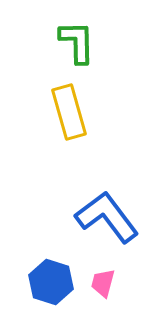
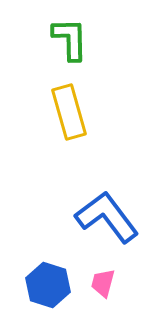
green L-shape: moved 7 px left, 3 px up
blue hexagon: moved 3 px left, 3 px down
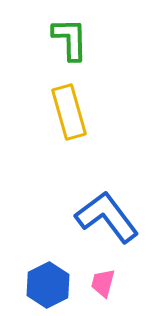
blue hexagon: rotated 15 degrees clockwise
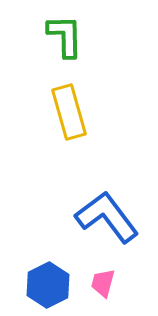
green L-shape: moved 5 px left, 3 px up
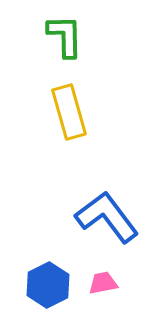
pink trapezoid: rotated 64 degrees clockwise
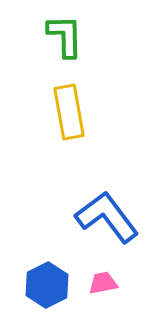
yellow rectangle: rotated 6 degrees clockwise
blue hexagon: moved 1 px left
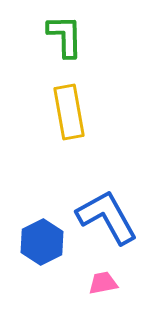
blue L-shape: rotated 8 degrees clockwise
blue hexagon: moved 5 px left, 43 px up
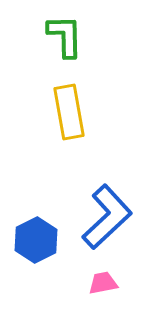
blue L-shape: rotated 76 degrees clockwise
blue hexagon: moved 6 px left, 2 px up
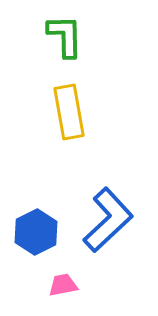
blue L-shape: moved 1 px right, 3 px down
blue hexagon: moved 8 px up
pink trapezoid: moved 40 px left, 2 px down
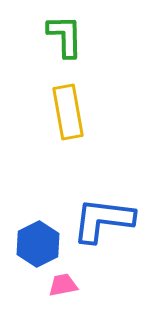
yellow rectangle: moved 1 px left
blue L-shape: moved 5 px left; rotated 130 degrees counterclockwise
blue hexagon: moved 2 px right, 12 px down
